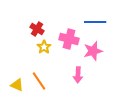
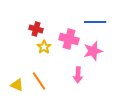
red cross: moved 1 px left; rotated 16 degrees counterclockwise
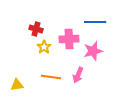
pink cross: rotated 18 degrees counterclockwise
pink arrow: rotated 21 degrees clockwise
orange line: moved 12 px right, 4 px up; rotated 48 degrees counterclockwise
yellow triangle: rotated 32 degrees counterclockwise
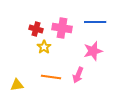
pink cross: moved 7 px left, 11 px up; rotated 12 degrees clockwise
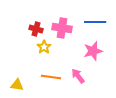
pink arrow: moved 1 px down; rotated 119 degrees clockwise
yellow triangle: rotated 16 degrees clockwise
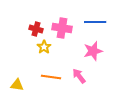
pink arrow: moved 1 px right
